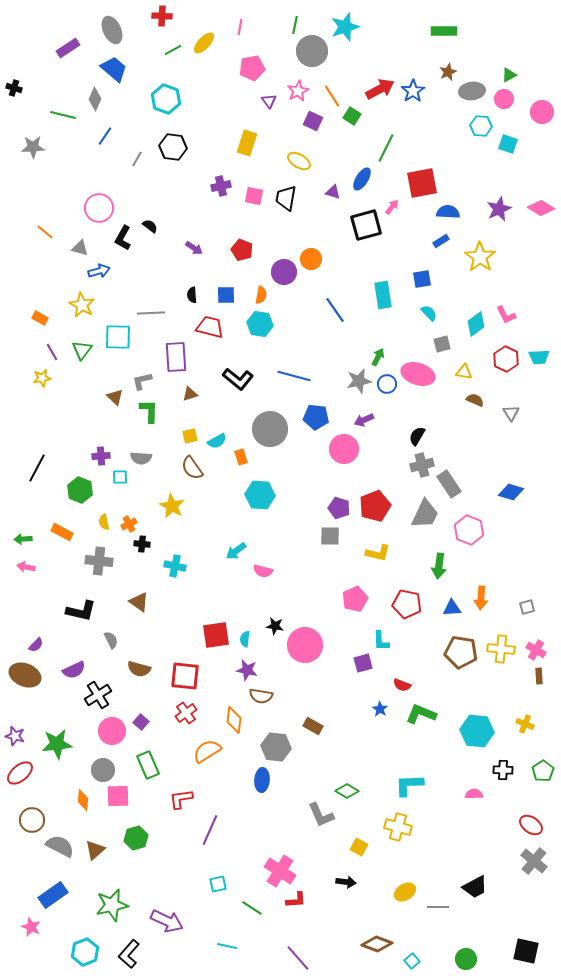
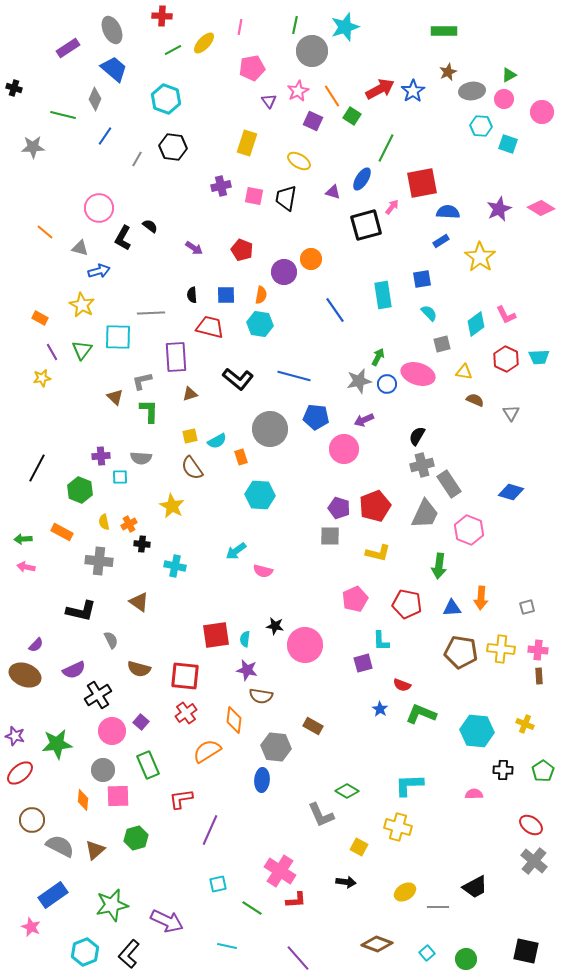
pink cross at (536, 650): moved 2 px right; rotated 24 degrees counterclockwise
cyan square at (412, 961): moved 15 px right, 8 px up
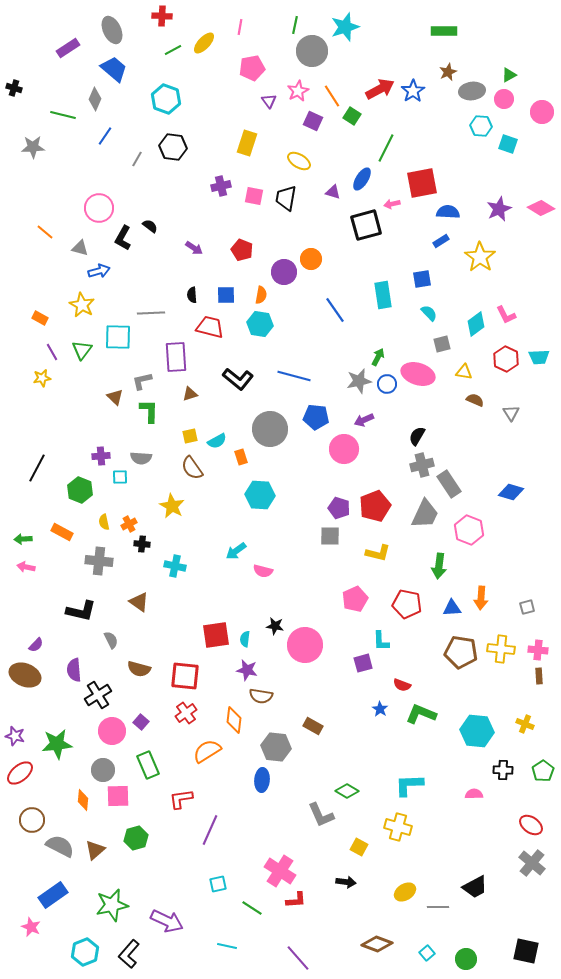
pink arrow at (392, 207): moved 3 px up; rotated 140 degrees counterclockwise
purple semicircle at (74, 670): rotated 110 degrees clockwise
gray cross at (534, 861): moved 2 px left, 2 px down
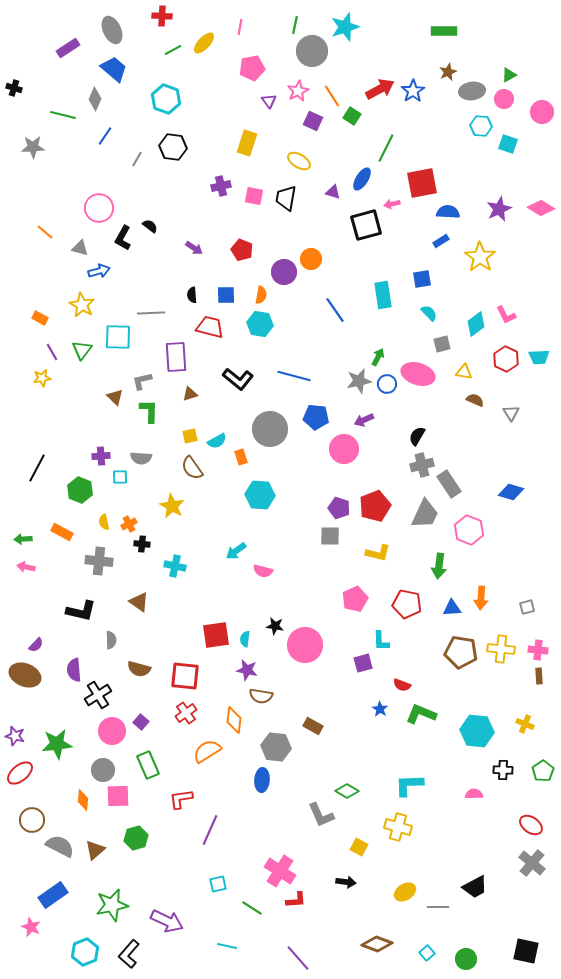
gray semicircle at (111, 640): rotated 24 degrees clockwise
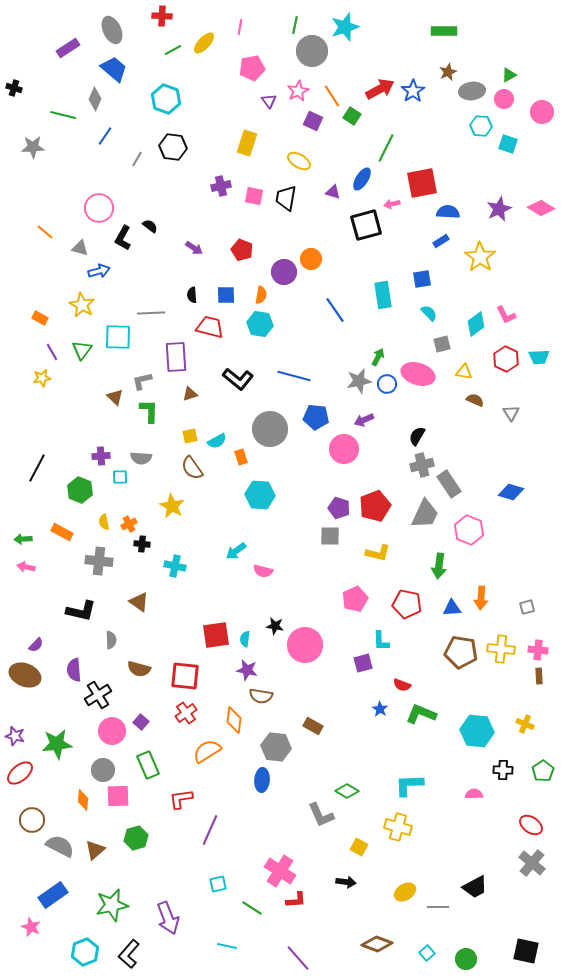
purple arrow at (167, 921): moved 1 px right, 3 px up; rotated 44 degrees clockwise
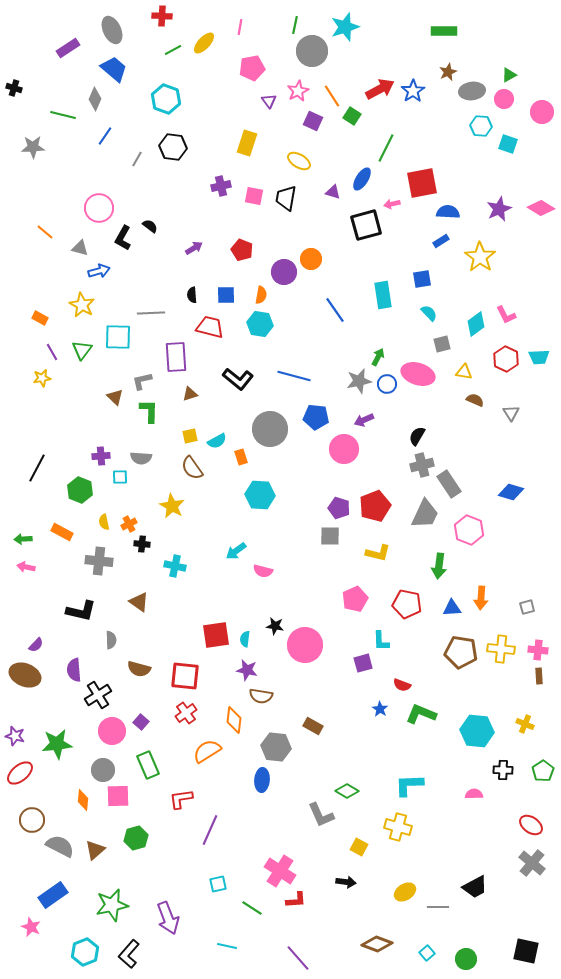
purple arrow at (194, 248): rotated 66 degrees counterclockwise
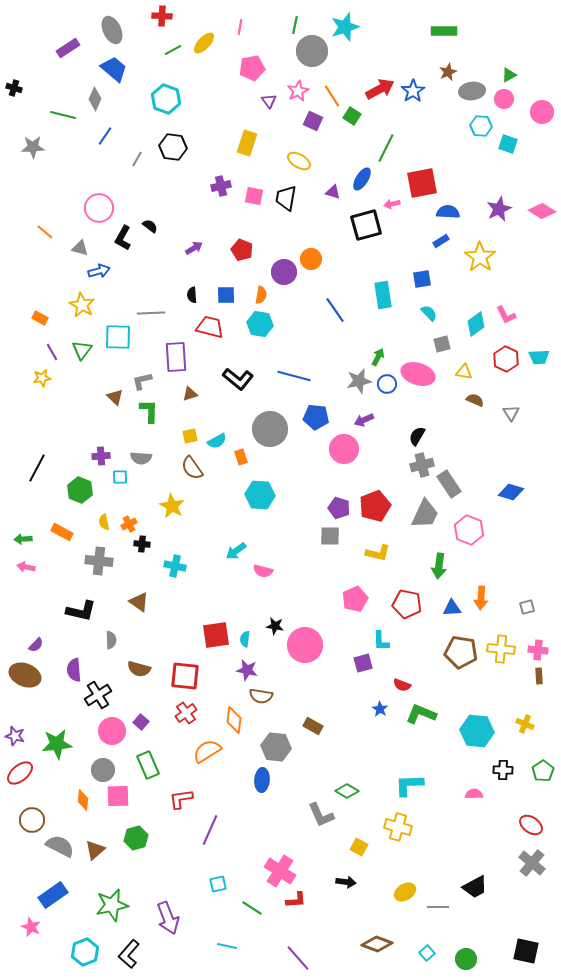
pink diamond at (541, 208): moved 1 px right, 3 px down
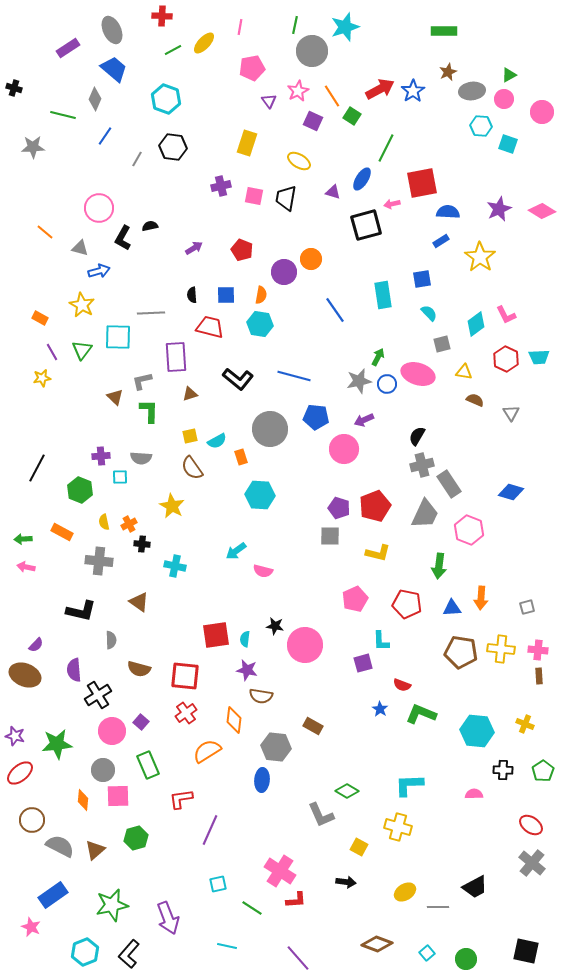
black semicircle at (150, 226): rotated 49 degrees counterclockwise
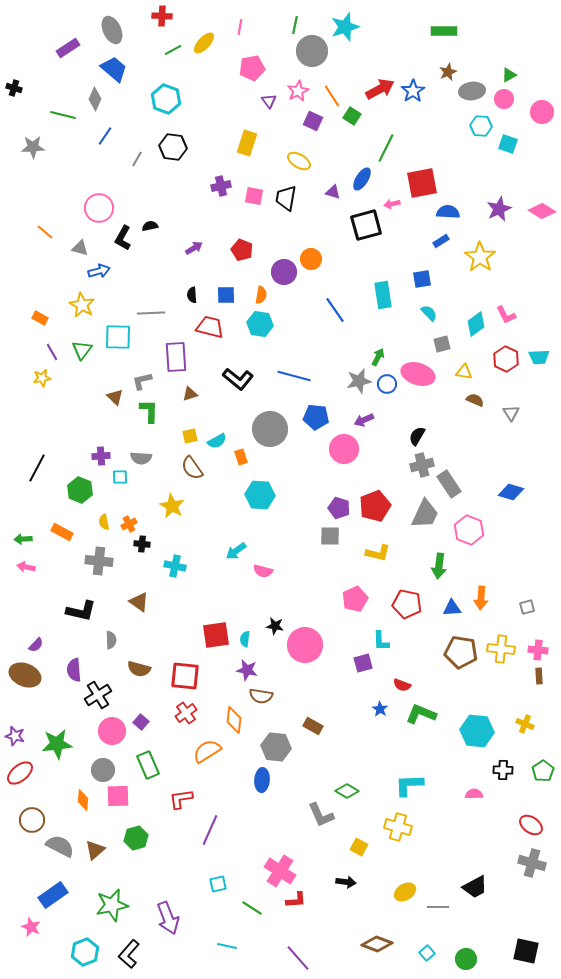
gray cross at (532, 863): rotated 24 degrees counterclockwise
